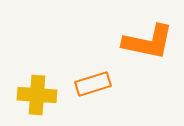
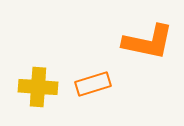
yellow cross: moved 1 px right, 8 px up
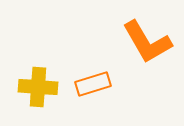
orange L-shape: moved 1 px left; rotated 48 degrees clockwise
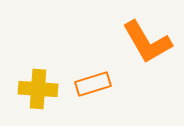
yellow cross: moved 2 px down
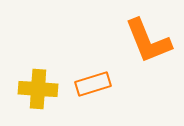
orange L-shape: moved 1 px right, 1 px up; rotated 8 degrees clockwise
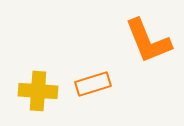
yellow cross: moved 2 px down
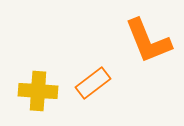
orange rectangle: moved 1 px up; rotated 20 degrees counterclockwise
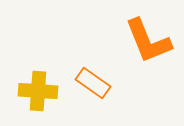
orange rectangle: rotated 72 degrees clockwise
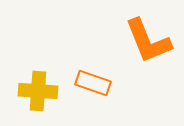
orange rectangle: rotated 16 degrees counterclockwise
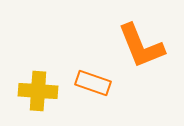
orange L-shape: moved 7 px left, 5 px down
